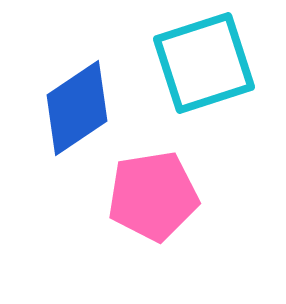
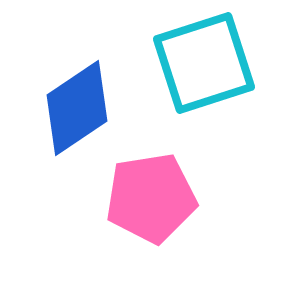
pink pentagon: moved 2 px left, 2 px down
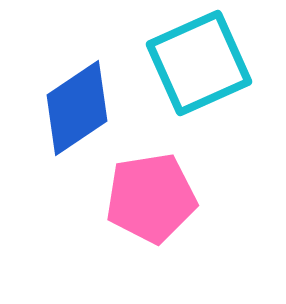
cyan square: moved 5 px left; rotated 6 degrees counterclockwise
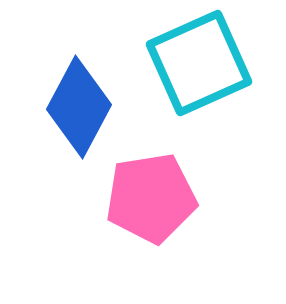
blue diamond: moved 2 px right, 1 px up; rotated 28 degrees counterclockwise
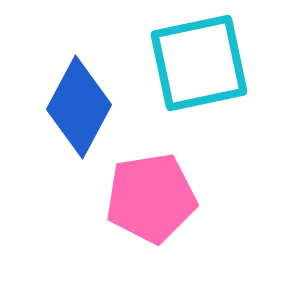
cyan square: rotated 12 degrees clockwise
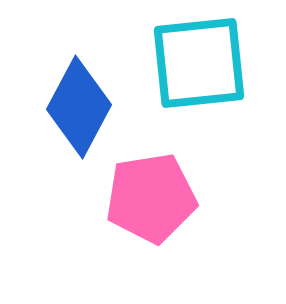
cyan square: rotated 6 degrees clockwise
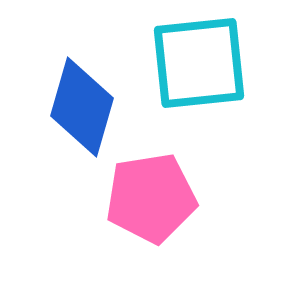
blue diamond: moved 3 px right; rotated 12 degrees counterclockwise
